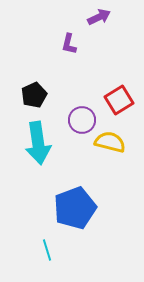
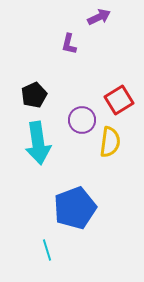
yellow semicircle: rotated 84 degrees clockwise
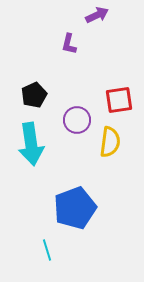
purple arrow: moved 2 px left, 2 px up
red square: rotated 24 degrees clockwise
purple circle: moved 5 px left
cyan arrow: moved 7 px left, 1 px down
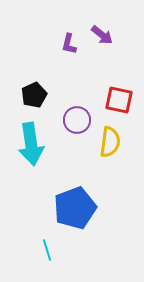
purple arrow: moved 5 px right, 20 px down; rotated 65 degrees clockwise
red square: rotated 20 degrees clockwise
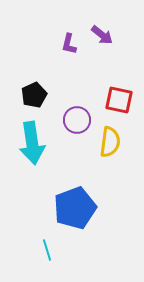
cyan arrow: moved 1 px right, 1 px up
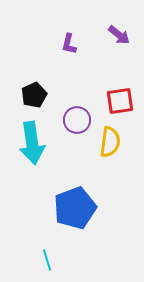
purple arrow: moved 17 px right
red square: moved 1 px right, 1 px down; rotated 20 degrees counterclockwise
cyan line: moved 10 px down
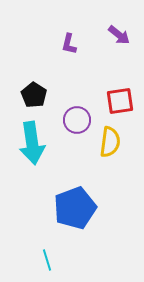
black pentagon: rotated 15 degrees counterclockwise
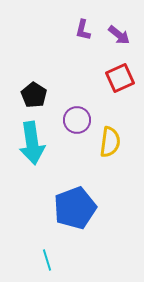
purple L-shape: moved 14 px right, 14 px up
red square: moved 23 px up; rotated 16 degrees counterclockwise
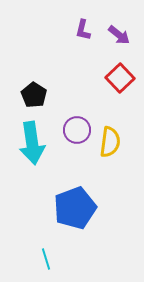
red square: rotated 20 degrees counterclockwise
purple circle: moved 10 px down
cyan line: moved 1 px left, 1 px up
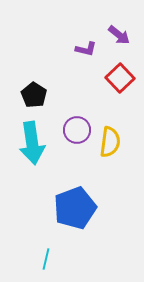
purple L-shape: moved 3 px right, 19 px down; rotated 90 degrees counterclockwise
cyan line: rotated 30 degrees clockwise
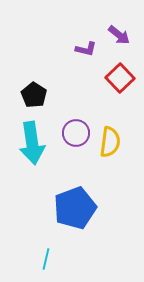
purple circle: moved 1 px left, 3 px down
